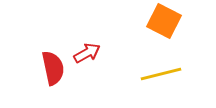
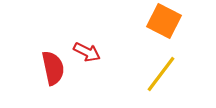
red arrow: moved 1 px up; rotated 56 degrees clockwise
yellow line: rotated 39 degrees counterclockwise
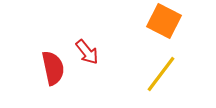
red arrow: rotated 24 degrees clockwise
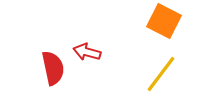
red arrow: rotated 144 degrees clockwise
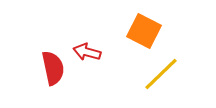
orange square: moved 20 px left, 10 px down
yellow line: rotated 9 degrees clockwise
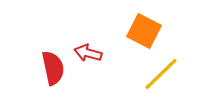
red arrow: moved 1 px right, 1 px down
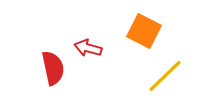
red arrow: moved 5 px up
yellow line: moved 4 px right, 2 px down
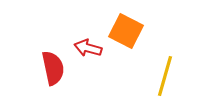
orange square: moved 18 px left
yellow line: rotated 30 degrees counterclockwise
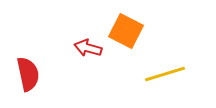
red semicircle: moved 25 px left, 6 px down
yellow line: moved 2 px up; rotated 57 degrees clockwise
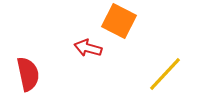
orange square: moved 7 px left, 10 px up
yellow line: rotated 30 degrees counterclockwise
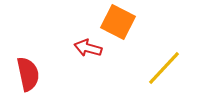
orange square: moved 1 px left, 1 px down
yellow line: moved 1 px left, 6 px up
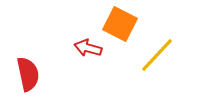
orange square: moved 2 px right, 2 px down
yellow line: moved 7 px left, 13 px up
